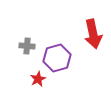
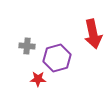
red star: rotated 28 degrees clockwise
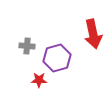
red star: moved 1 px right, 1 px down
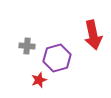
red arrow: moved 1 px down
red star: rotated 21 degrees counterclockwise
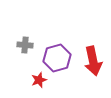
red arrow: moved 26 px down
gray cross: moved 2 px left, 1 px up
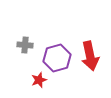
red arrow: moved 3 px left, 5 px up
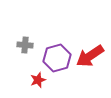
red arrow: rotated 68 degrees clockwise
red star: moved 1 px left
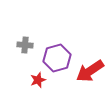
red arrow: moved 15 px down
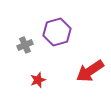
gray cross: rotated 28 degrees counterclockwise
purple hexagon: moved 26 px up
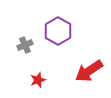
purple hexagon: moved 1 px right, 1 px up; rotated 16 degrees counterclockwise
red arrow: moved 1 px left
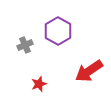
red star: moved 1 px right, 4 px down
